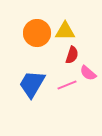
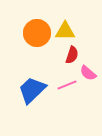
blue trapezoid: moved 6 px down; rotated 16 degrees clockwise
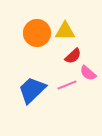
red semicircle: moved 1 px right, 1 px down; rotated 30 degrees clockwise
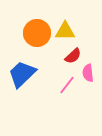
pink semicircle: rotated 42 degrees clockwise
pink line: rotated 30 degrees counterclockwise
blue trapezoid: moved 10 px left, 16 px up
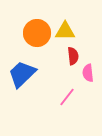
red semicircle: rotated 54 degrees counterclockwise
pink line: moved 12 px down
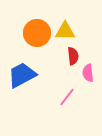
blue trapezoid: moved 1 px down; rotated 16 degrees clockwise
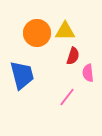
red semicircle: rotated 24 degrees clockwise
blue trapezoid: rotated 104 degrees clockwise
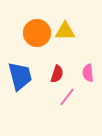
red semicircle: moved 16 px left, 18 px down
blue trapezoid: moved 2 px left, 1 px down
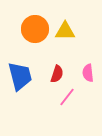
orange circle: moved 2 px left, 4 px up
